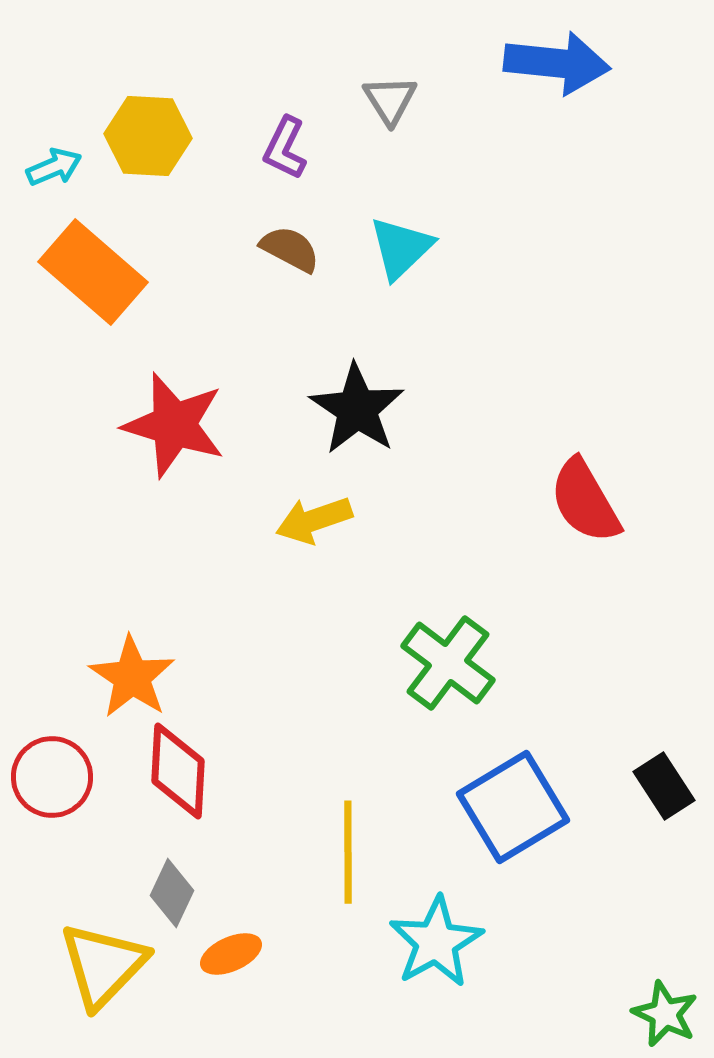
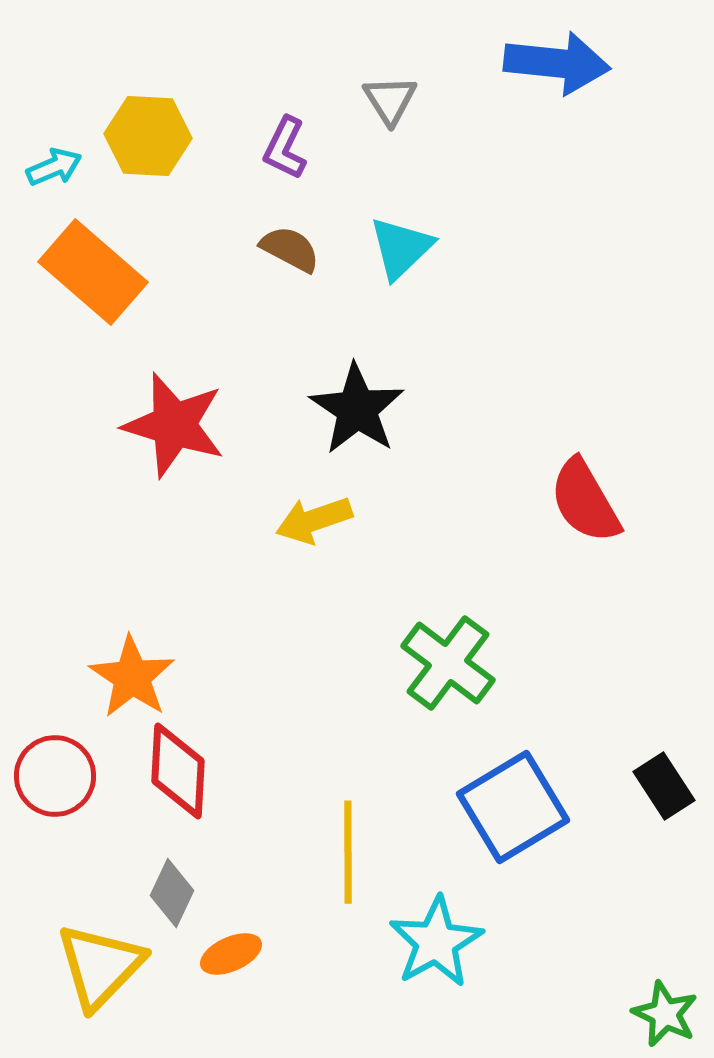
red circle: moved 3 px right, 1 px up
yellow triangle: moved 3 px left, 1 px down
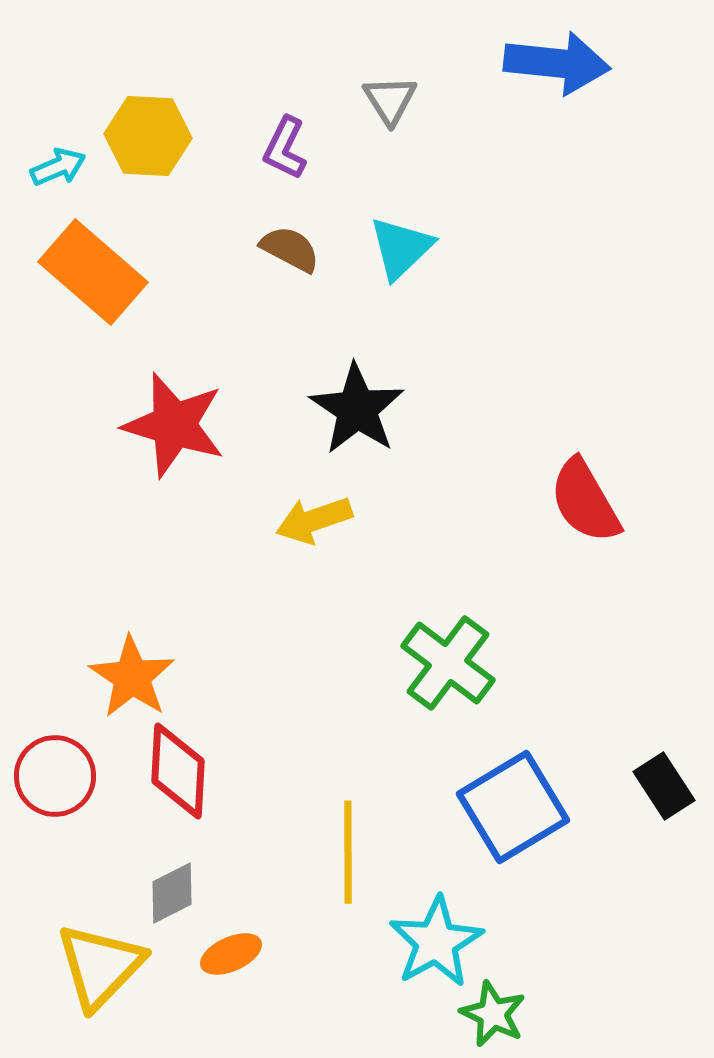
cyan arrow: moved 4 px right
gray diamond: rotated 38 degrees clockwise
green star: moved 172 px left
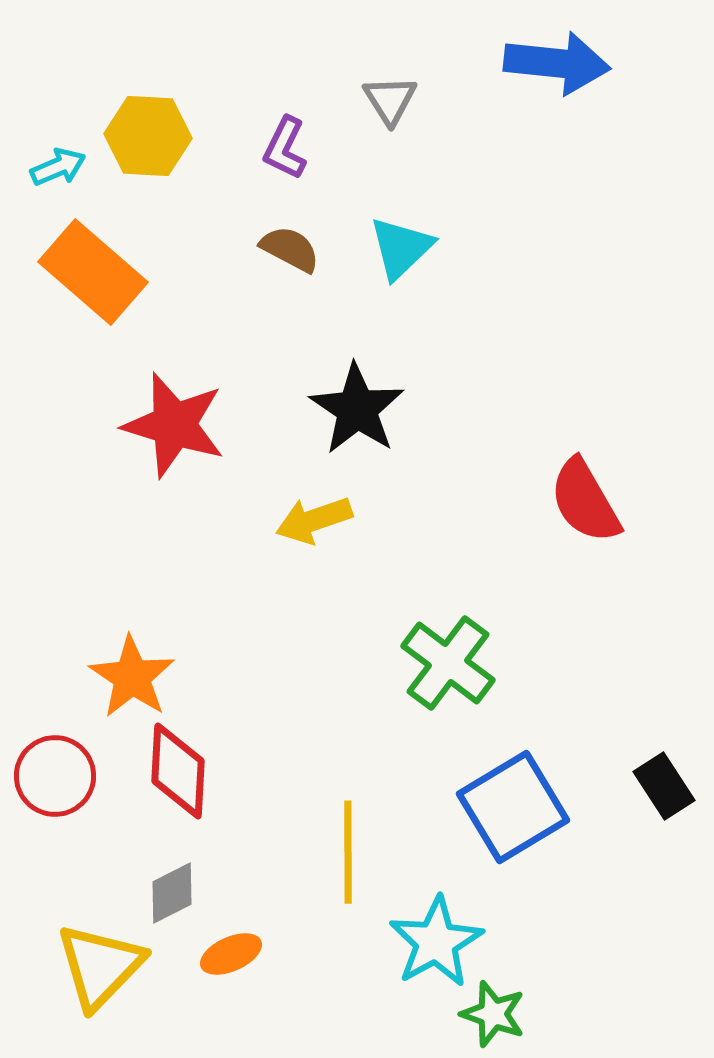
green star: rotated 6 degrees counterclockwise
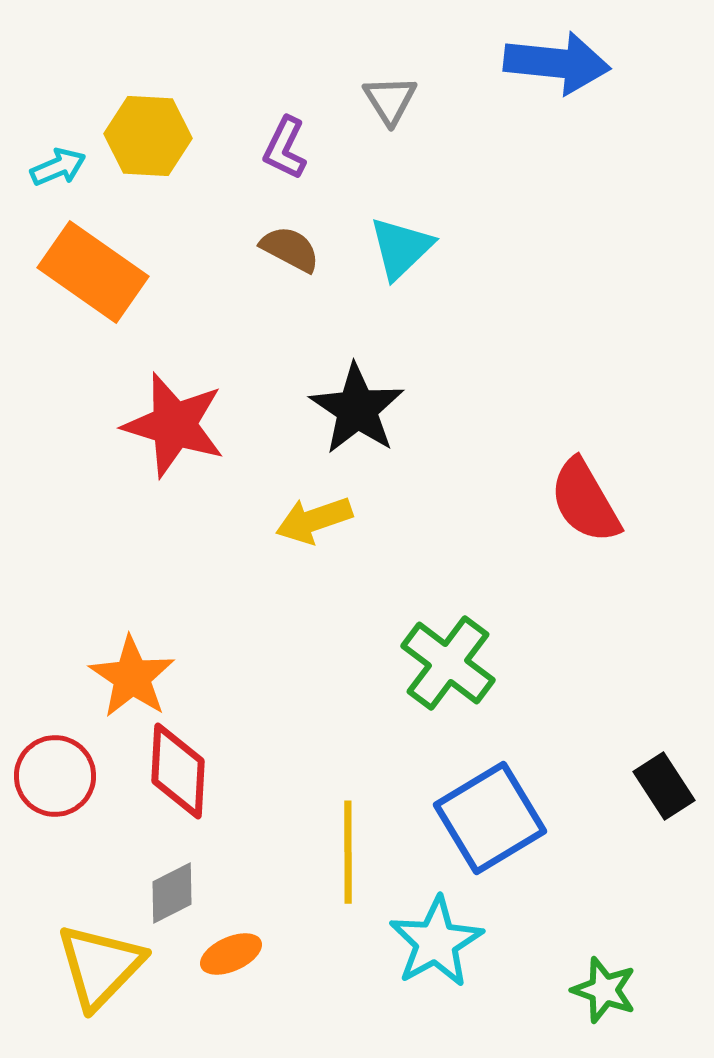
orange rectangle: rotated 6 degrees counterclockwise
blue square: moved 23 px left, 11 px down
green star: moved 111 px right, 24 px up
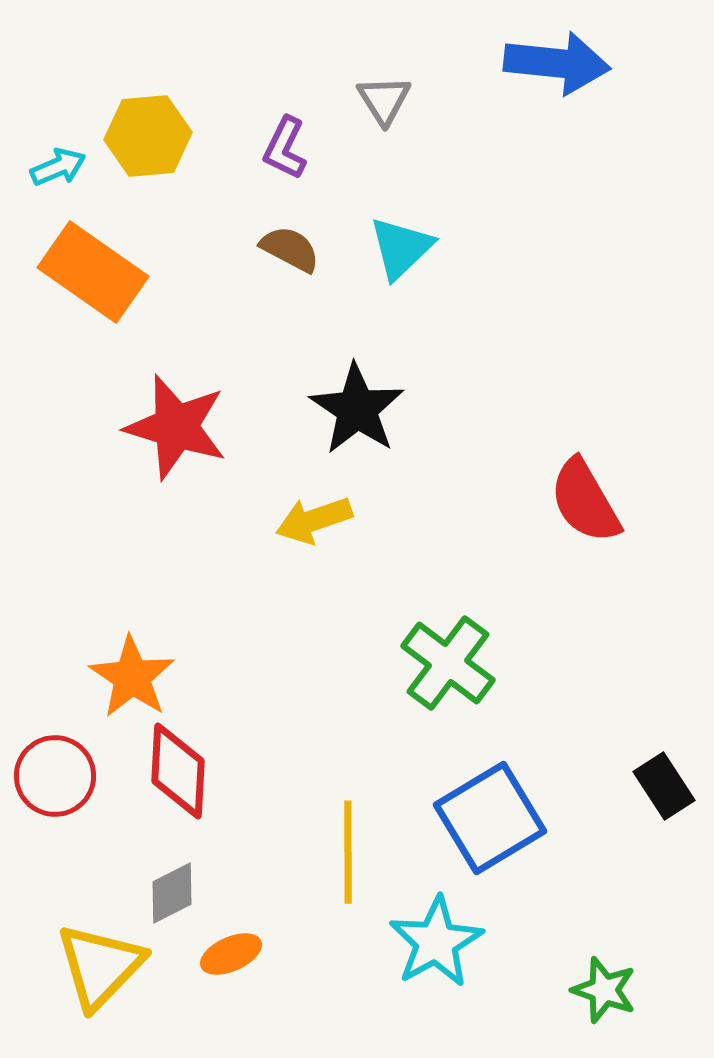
gray triangle: moved 6 px left
yellow hexagon: rotated 8 degrees counterclockwise
red star: moved 2 px right, 2 px down
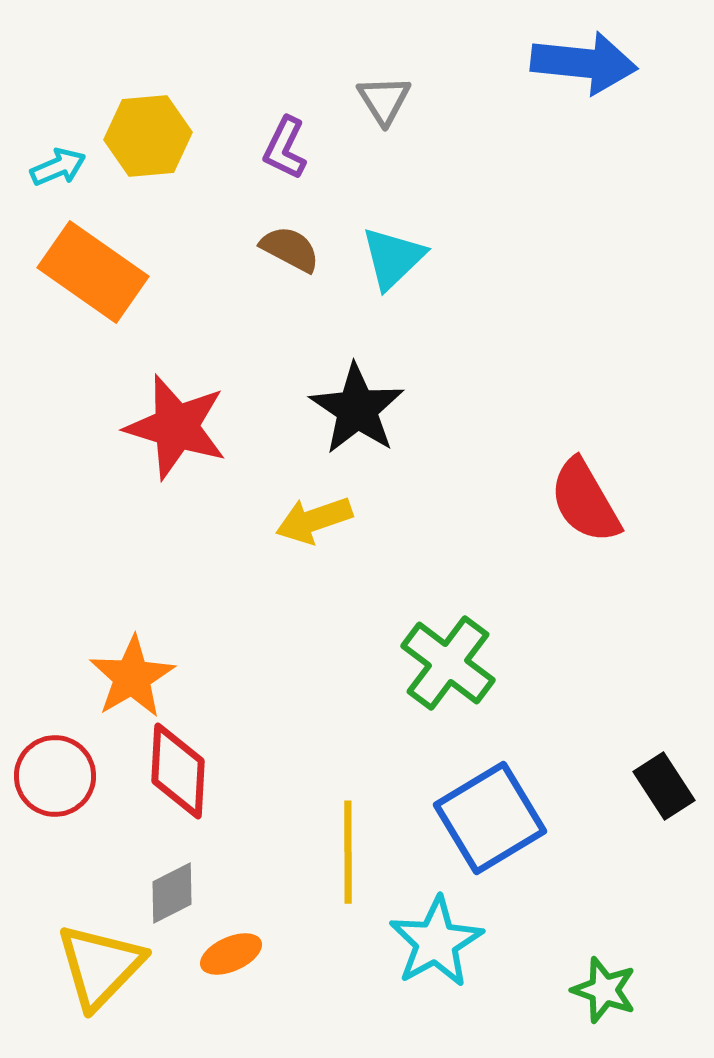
blue arrow: moved 27 px right
cyan triangle: moved 8 px left, 10 px down
orange star: rotated 8 degrees clockwise
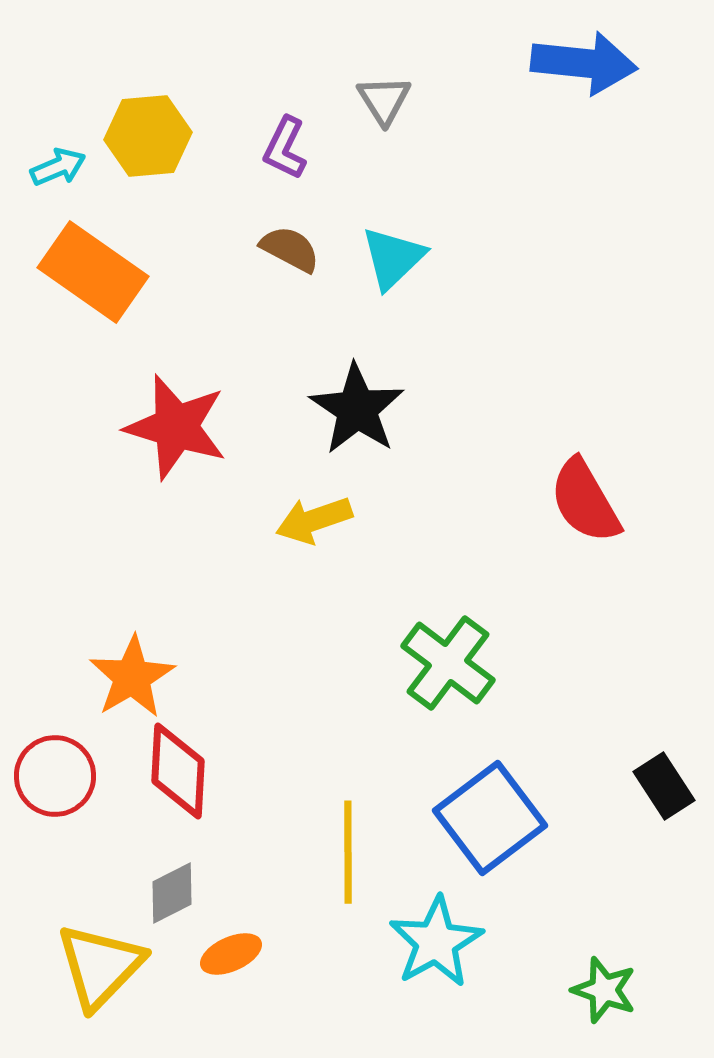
blue square: rotated 6 degrees counterclockwise
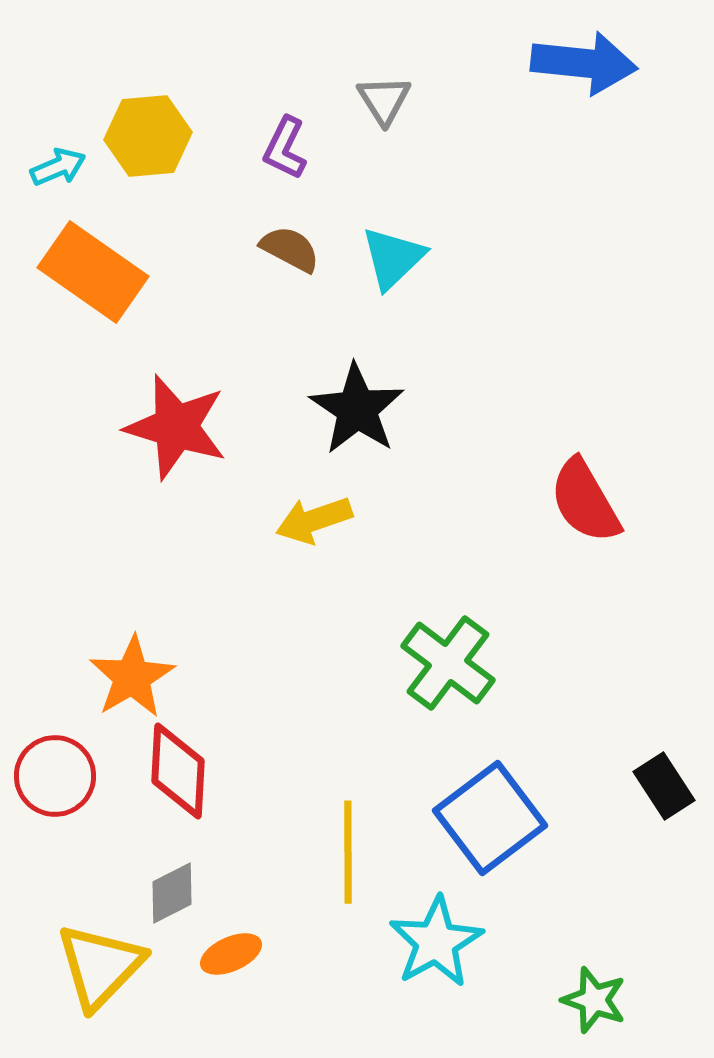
green star: moved 10 px left, 10 px down
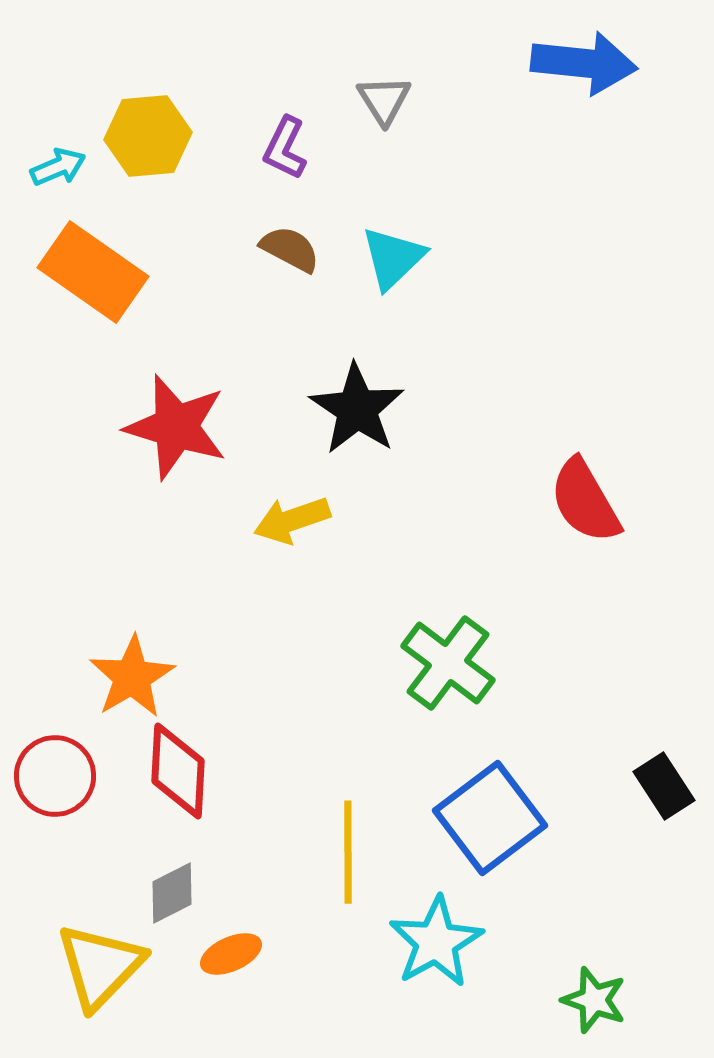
yellow arrow: moved 22 px left
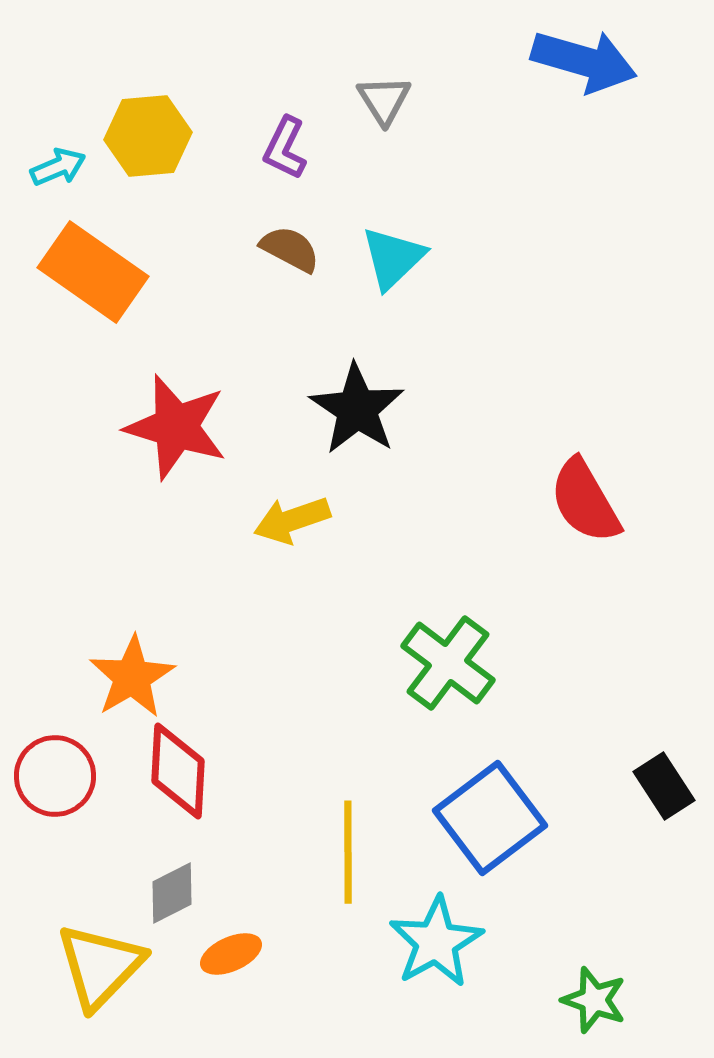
blue arrow: moved 2 px up; rotated 10 degrees clockwise
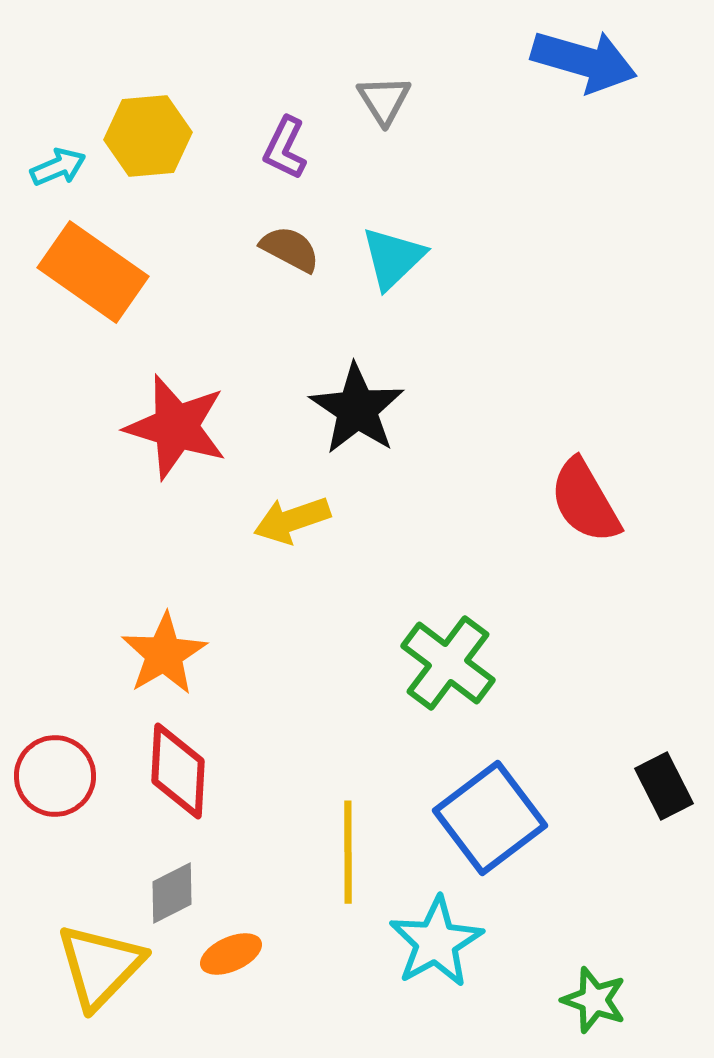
orange star: moved 32 px right, 23 px up
black rectangle: rotated 6 degrees clockwise
